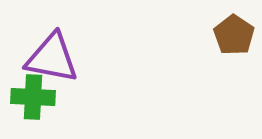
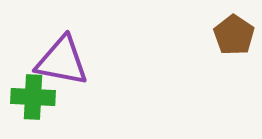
purple triangle: moved 10 px right, 3 px down
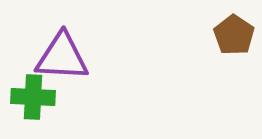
purple triangle: moved 4 px up; rotated 8 degrees counterclockwise
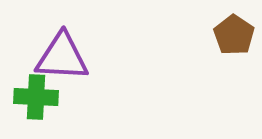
green cross: moved 3 px right
